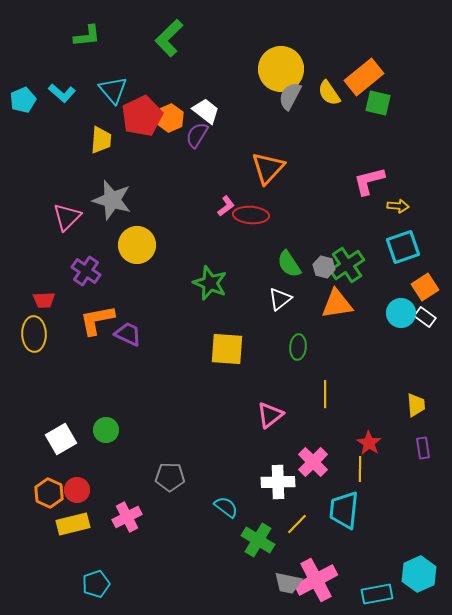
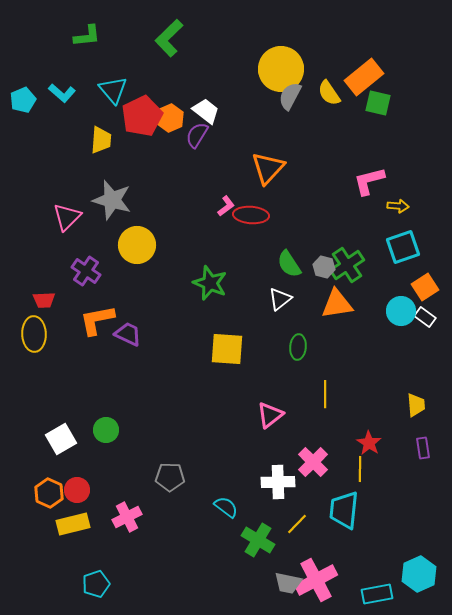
cyan circle at (401, 313): moved 2 px up
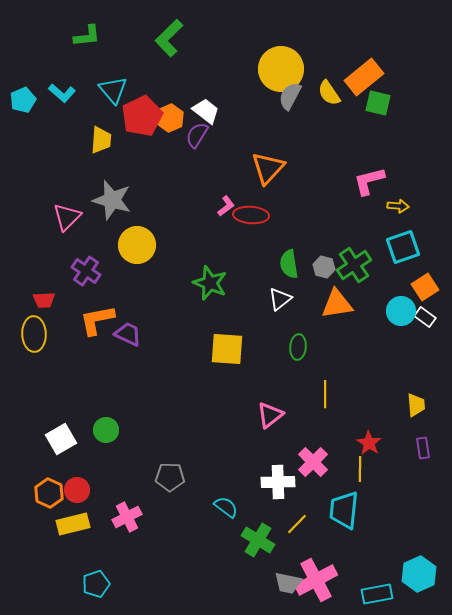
green semicircle at (289, 264): rotated 24 degrees clockwise
green cross at (347, 265): moved 7 px right
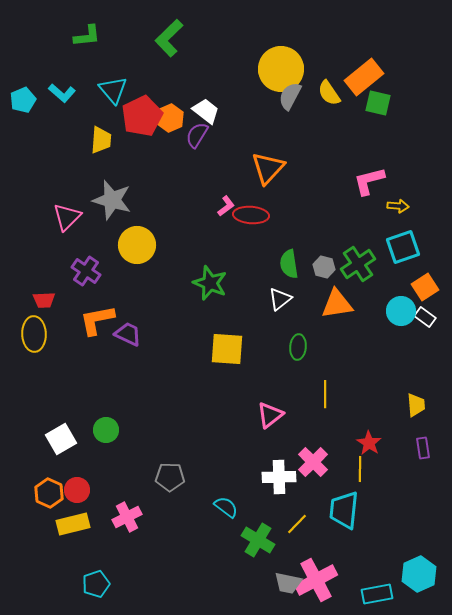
green cross at (354, 265): moved 4 px right, 1 px up
white cross at (278, 482): moved 1 px right, 5 px up
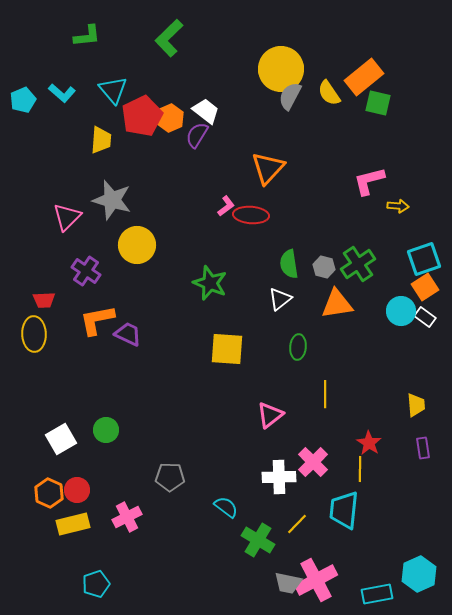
cyan square at (403, 247): moved 21 px right, 12 px down
